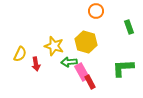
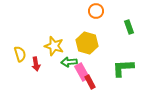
yellow hexagon: moved 1 px right, 1 px down
yellow semicircle: rotated 42 degrees counterclockwise
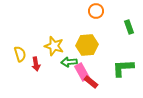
yellow hexagon: moved 2 px down; rotated 20 degrees counterclockwise
red rectangle: moved 1 px right; rotated 24 degrees counterclockwise
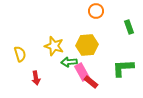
red arrow: moved 14 px down
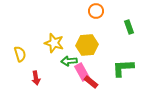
yellow star: moved 3 px up
green arrow: moved 1 px up
